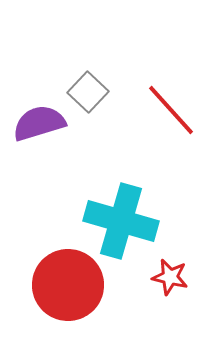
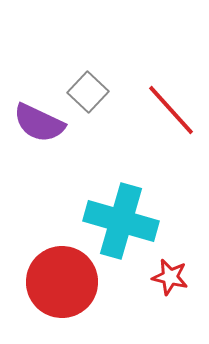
purple semicircle: rotated 138 degrees counterclockwise
red circle: moved 6 px left, 3 px up
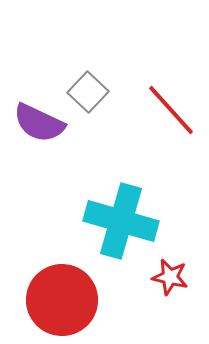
red circle: moved 18 px down
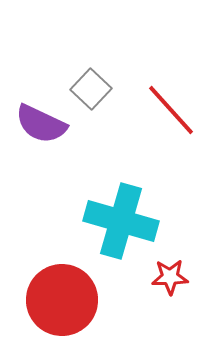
gray square: moved 3 px right, 3 px up
purple semicircle: moved 2 px right, 1 px down
red star: rotated 15 degrees counterclockwise
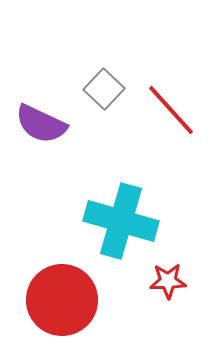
gray square: moved 13 px right
red star: moved 2 px left, 4 px down
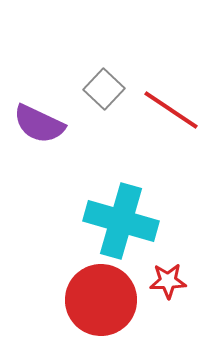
red line: rotated 14 degrees counterclockwise
purple semicircle: moved 2 px left
red circle: moved 39 px right
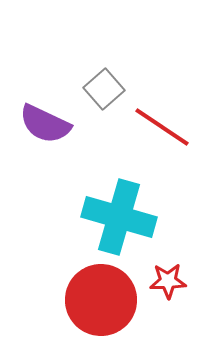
gray square: rotated 6 degrees clockwise
red line: moved 9 px left, 17 px down
purple semicircle: moved 6 px right
cyan cross: moved 2 px left, 4 px up
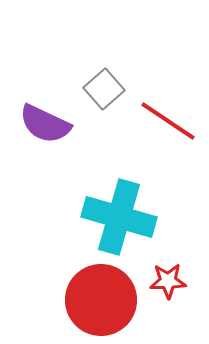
red line: moved 6 px right, 6 px up
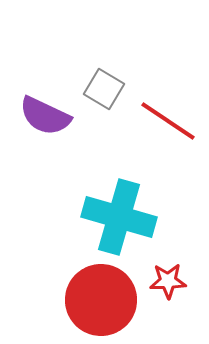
gray square: rotated 18 degrees counterclockwise
purple semicircle: moved 8 px up
